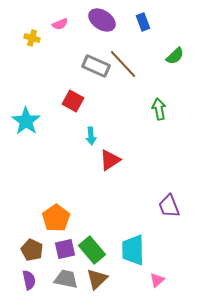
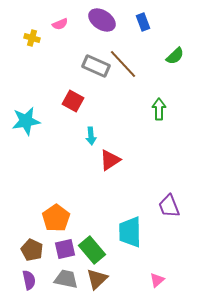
green arrow: rotated 10 degrees clockwise
cyan star: rotated 28 degrees clockwise
cyan trapezoid: moved 3 px left, 18 px up
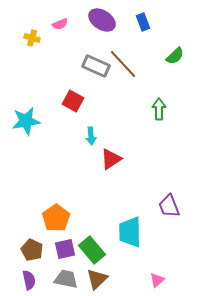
red triangle: moved 1 px right, 1 px up
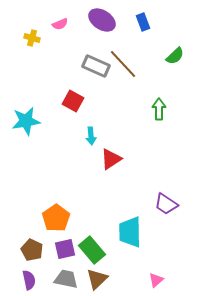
purple trapezoid: moved 3 px left, 2 px up; rotated 35 degrees counterclockwise
pink triangle: moved 1 px left
